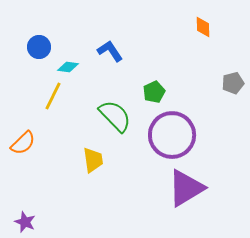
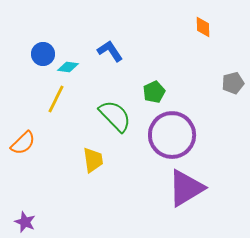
blue circle: moved 4 px right, 7 px down
yellow line: moved 3 px right, 3 px down
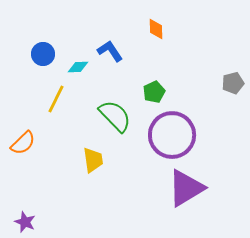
orange diamond: moved 47 px left, 2 px down
cyan diamond: moved 10 px right; rotated 10 degrees counterclockwise
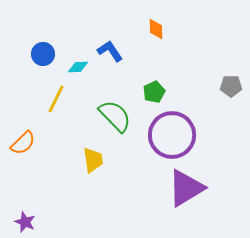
gray pentagon: moved 2 px left, 3 px down; rotated 15 degrees clockwise
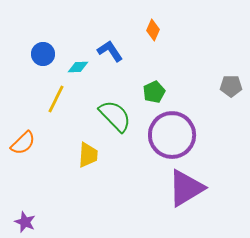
orange diamond: moved 3 px left, 1 px down; rotated 25 degrees clockwise
yellow trapezoid: moved 5 px left, 5 px up; rotated 12 degrees clockwise
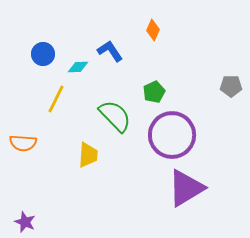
orange semicircle: rotated 48 degrees clockwise
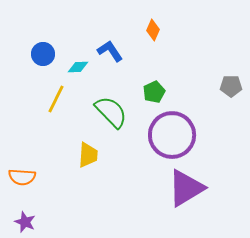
green semicircle: moved 4 px left, 4 px up
orange semicircle: moved 1 px left, 34 px down
